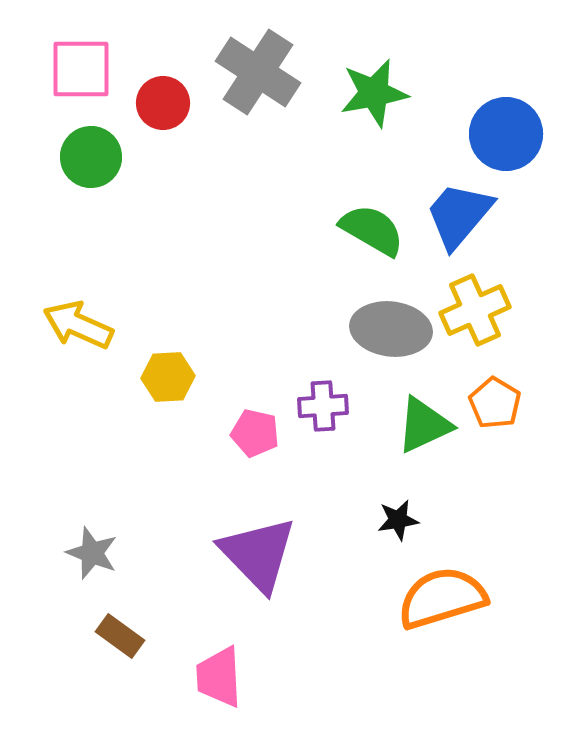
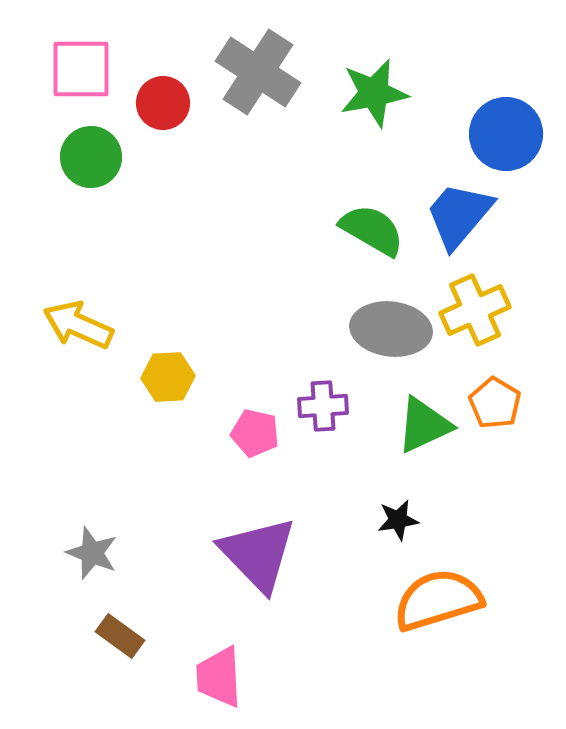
orange semicircle: moved 4 px left, 2 px down
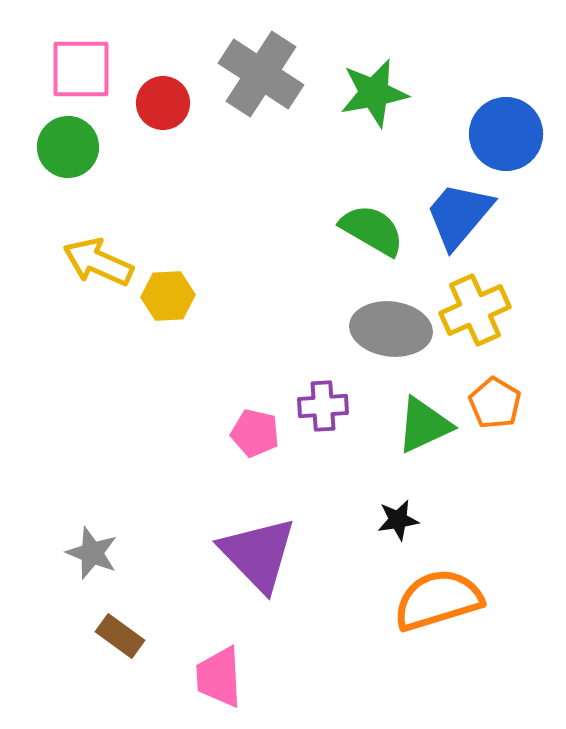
gray cross: moved 3 px right, 2 px down
green circle: moved 23 px left, 10 px up
yellow arrow: moved 20 px right, 63 px up
yellow hexagon: moved 81 px up
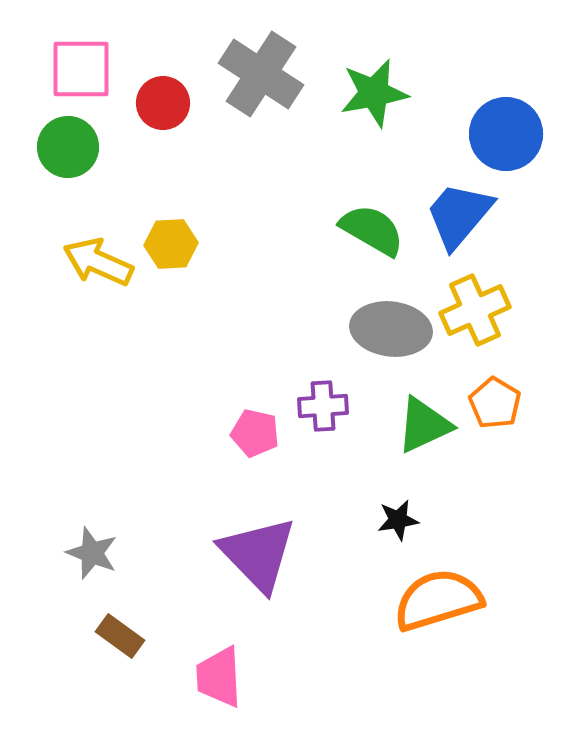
yellow hexagon: moved 3 px right, 52 px up
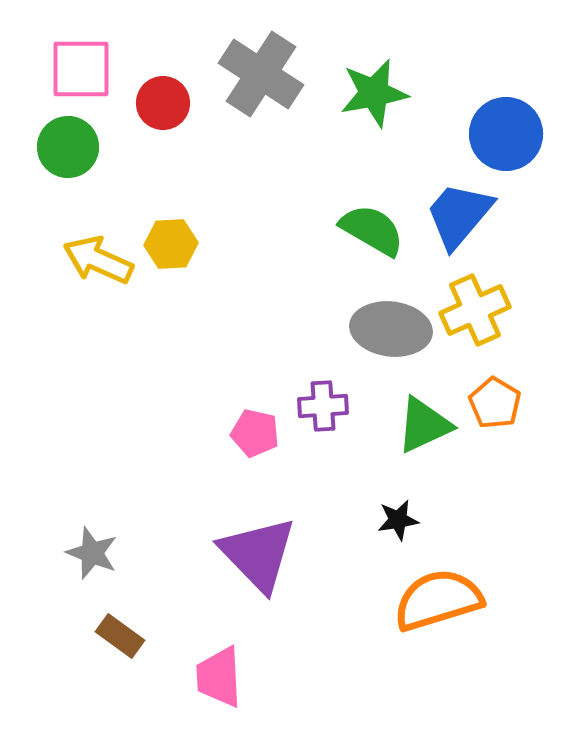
yellow arrow: moved 2 px up
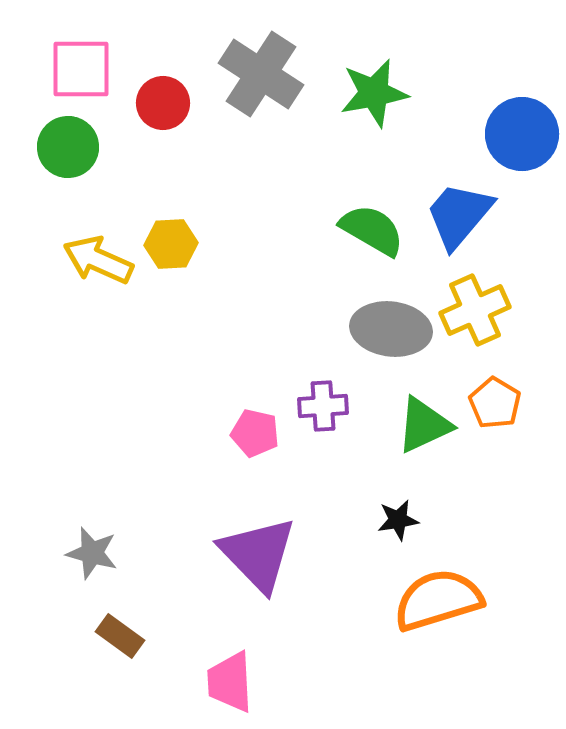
blue circle: moved 16 px right
gray star: rotated 6 degrees counterclockwise
pink trapezoid: moved 11 px right, 5 px down
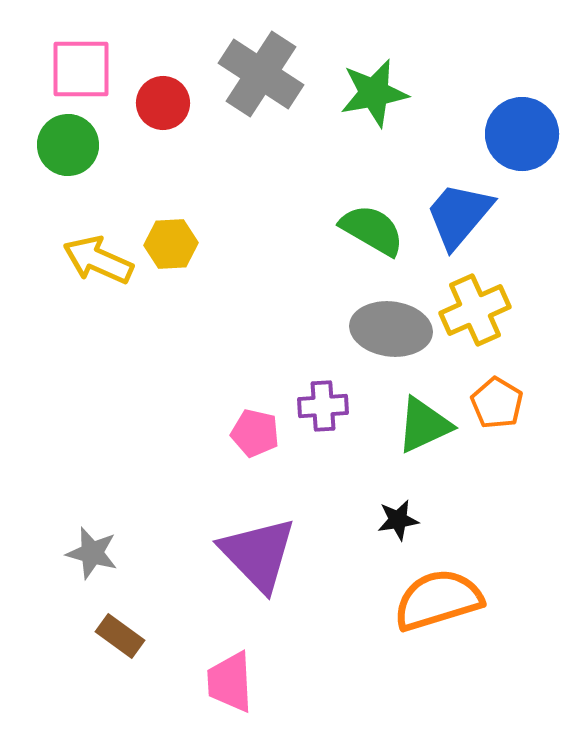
green circle: moved 2 px up
orange pentagon: moved 2 px right
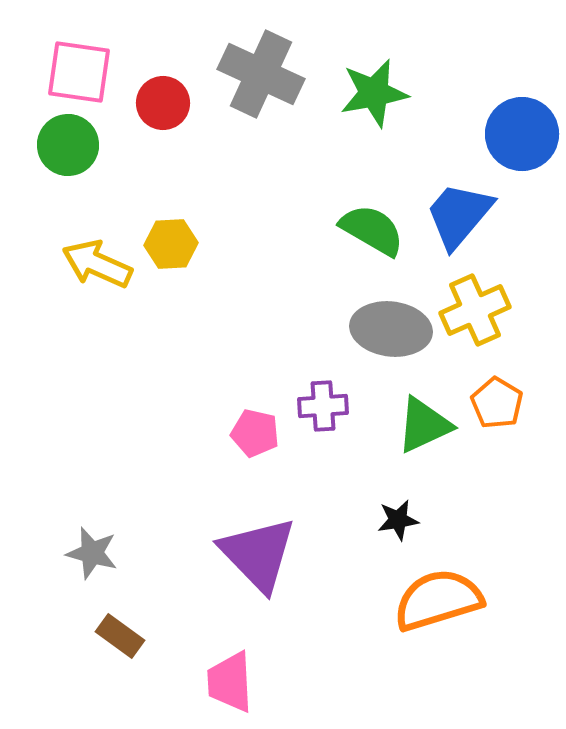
pink square: moved 2 px left, 3 px down; rotated 8 degrees clockwise
gray cross: rotated 8 degrees counterclockwise
yellow arrow: moved 1 px left, 4 px down
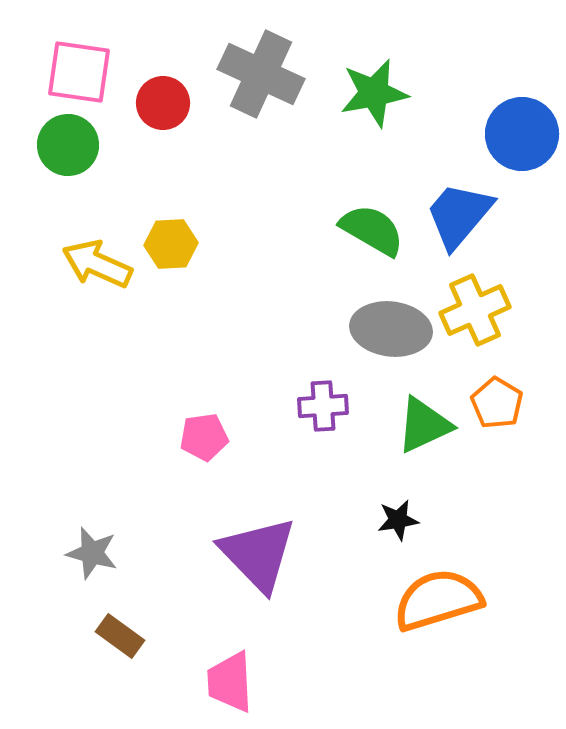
pink pentagon: moved 51 px left, 4 px down; rotated 21 degrees counterclockwise
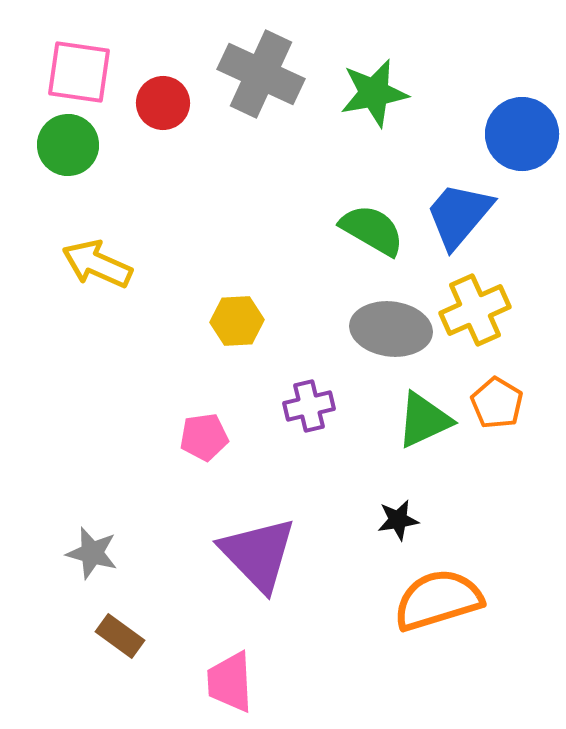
yellow hexagon: moved 66 px right, 77 px down
purple cross: moved 14 px left; rotated 9 degrees counterclockwise
green triangle: moved 5 px up
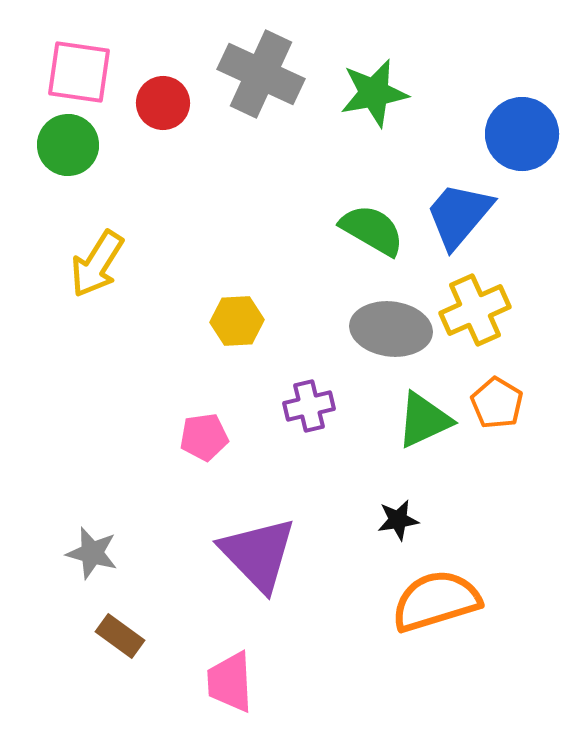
yellow arrow: rotated 82 degrees counterclockwise
orange semicircle: moved 2 px left, 1 px down
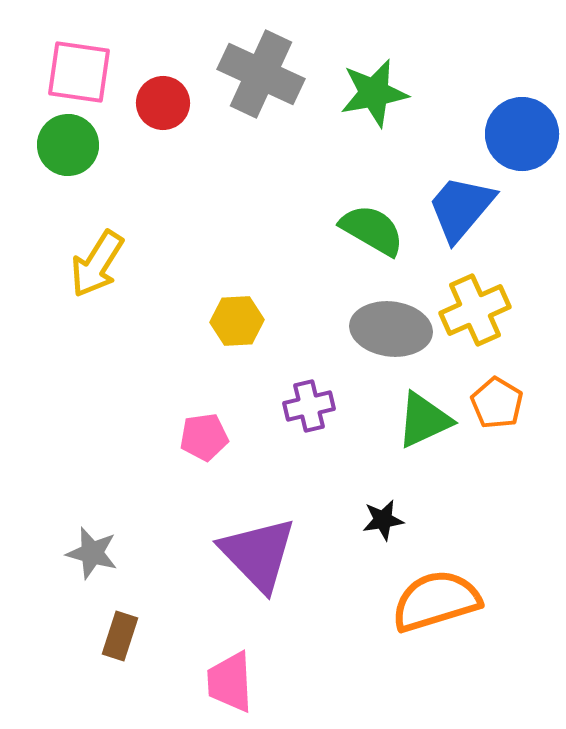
blue trapezoid: moved 2 px right, 7 px up
black star: moved 15 px left
brown rectangle: rotated 72 degrees clockwise
